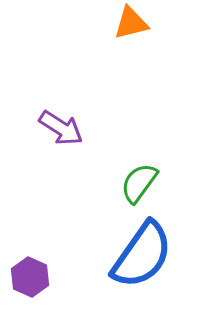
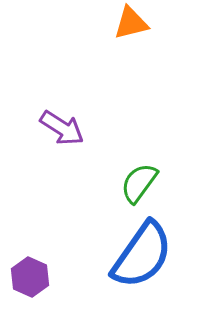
purple arrow: moved 1 px right
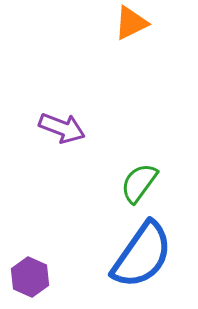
orange triangle: rotated 12 degrees counterclockwise
purple arrow: rotated 12 degrees counterclockwise
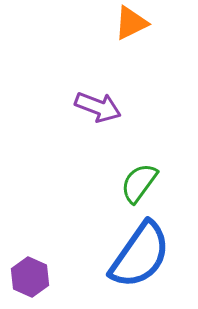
purple arrow: moved 36 px right, 21 px up
blue semicircle: moved 2 px left
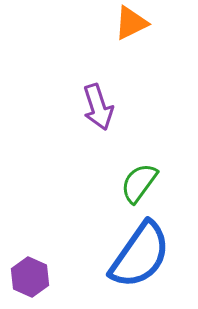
purple arrow: rotated 51 degrees clockwise
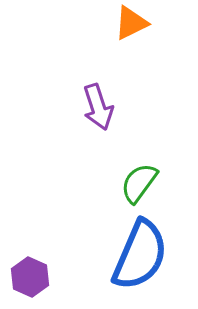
blue semicircle: rotated 12 degrees counterclockwise
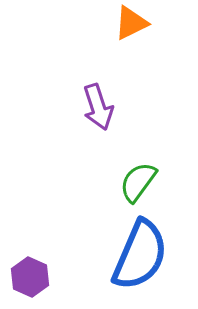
green semicircle: moved 1 px left, 1 px up
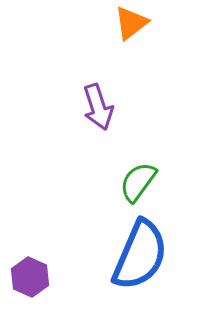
orange triangle: rotated 12 degrees counterclockwise
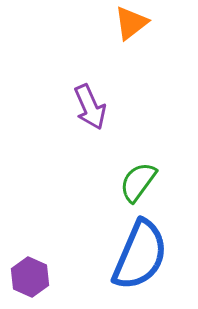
purple arrow: moved 8 px left; rotated 6 degrees counterclockwise
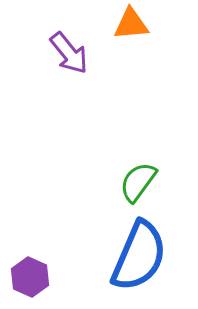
orange triangle: moved 1 px down; rotated 33 degrees clockwise
purple arrow: moved 21 px left, 54 px up; rotated 15 degrees counterclockwise
blue semicircle: moved 1 px left, 1 px down
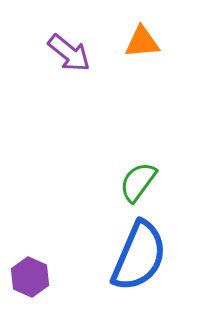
orange triangle: moved 11 px right, 18 px down
purple arrow: rotated 12 degrees counterclockwise
